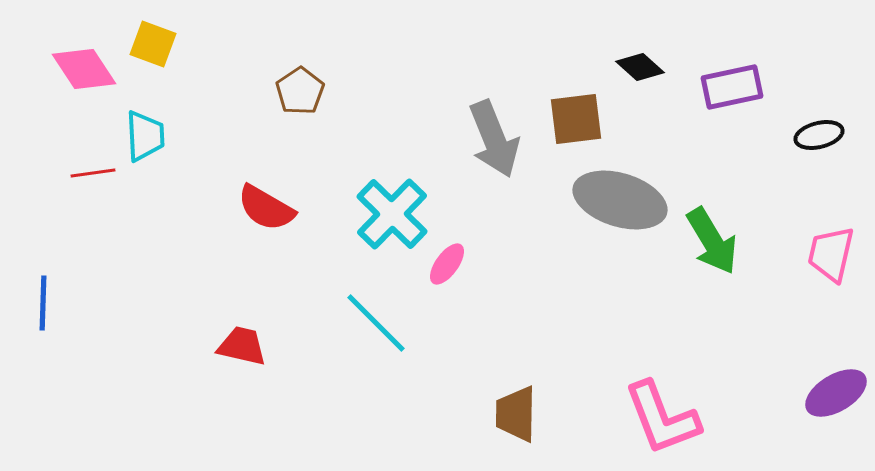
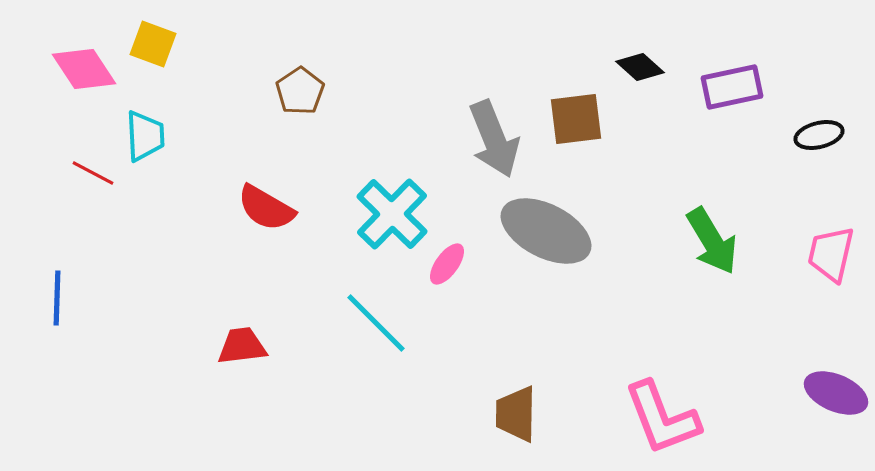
red line: rotated 36 degrees clockwise
gray ellipse: moved 74 px left, 31 px down; rotated 10 degrees clockwise
blue line: moved 14 px right, 5 px up
red trapezoid: rotated 20 degrees counterclockwise
purple ellipse: rotated 54 degrees clockwise
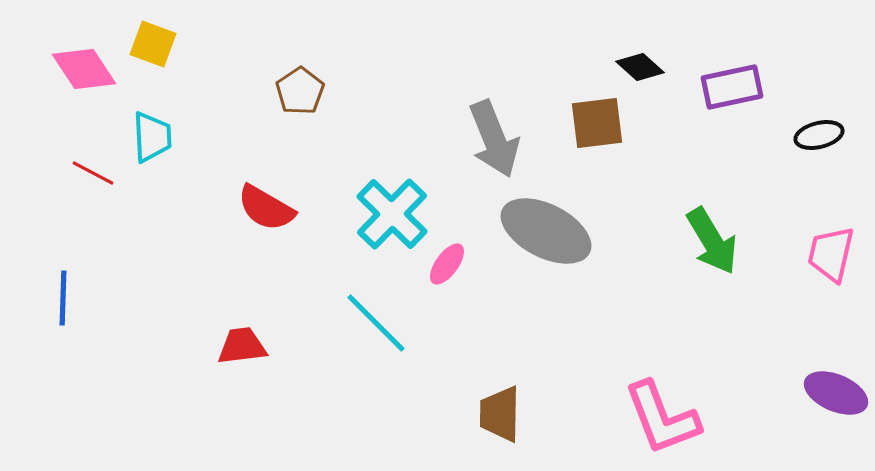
brown square: moved 21 px right, 4 px down
cyan trapezoid: moved 7 px right, 1 px down
blue line: moved 6 px right
brown trapezoid: moved 16 px left
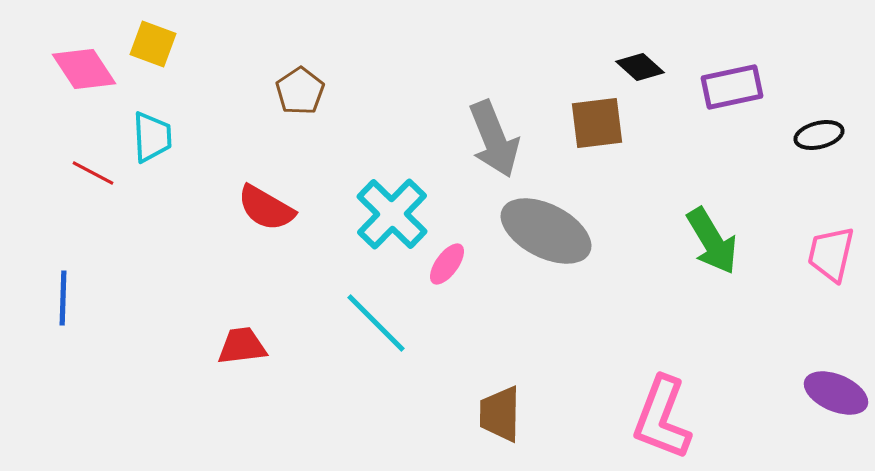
pink L-shape: rotated 42 degrees clockwise
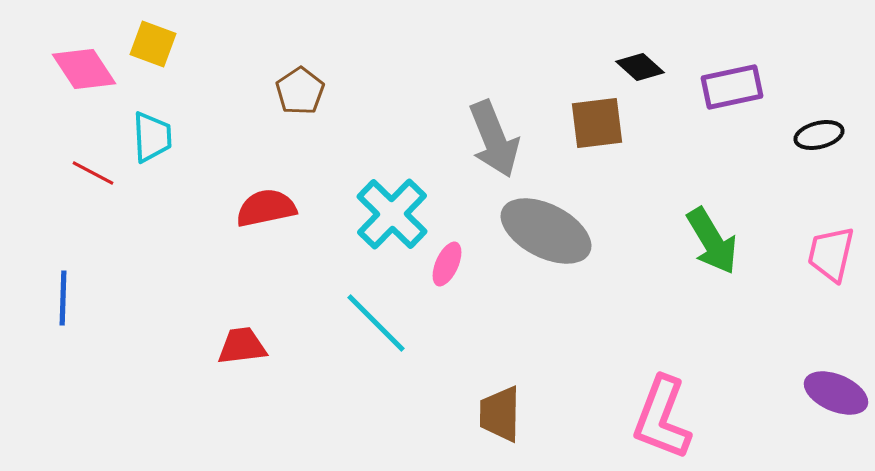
red semicircle: rotated 138 degrees clockwise
pink ellipse: rotated 12 degrees counterclockwise
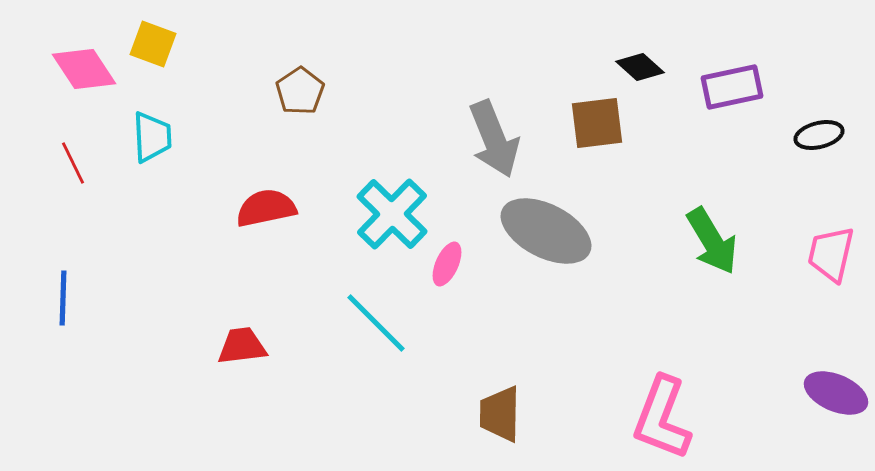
red line: moved 20 px left, 10 px up; rotated 36 degrees clockwise
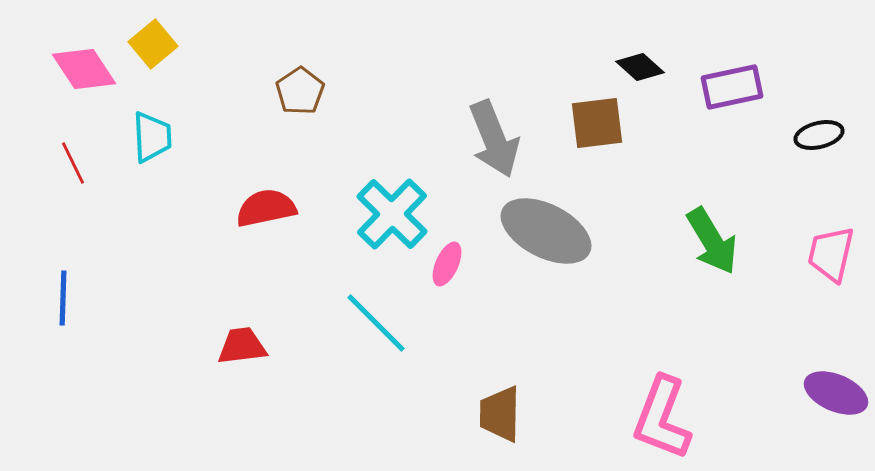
yellow square: rotated 30 degrees clockwise
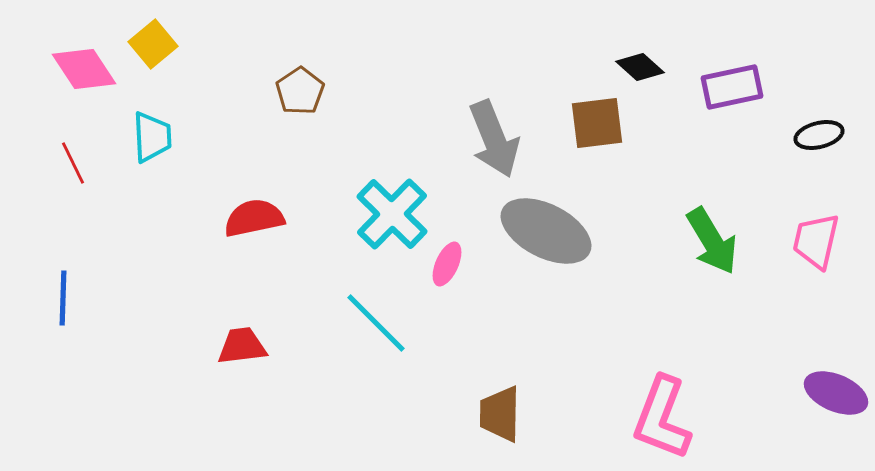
red semicircle: moved 12 px left, 10 px down
pink trapezoid: moved 15 px left, 13 px up
